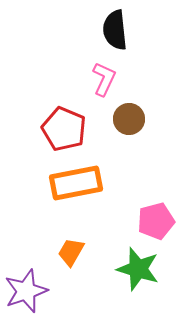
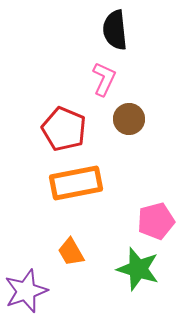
orange trapezoid: rotated 60 degrees counterclockwise
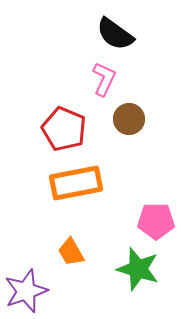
black semicircle: moved 4 px down; rotated 48 degrees counterclockwise
pink pentagon: rotated 15 degrees clockwise
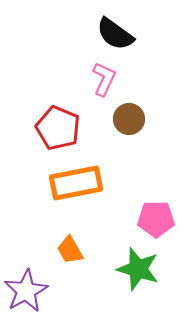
red pentagon: moved 6 px left, 1 px up
pink pentagon: moved 2 px up
orange trapezoid: moved 1 px left, 2 px up
purple star: rotated 9 degrees counterclockwise
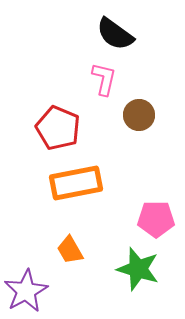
pink L-shape: rotated 12 degrees counterclockwise
brown circle: moved 10 px right, 4 px up
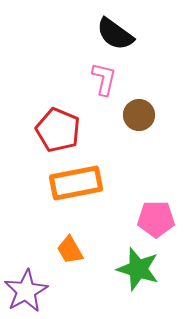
red pentagon: moved 2 px down
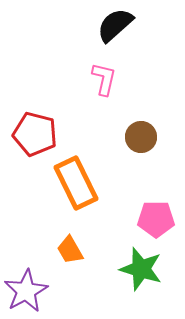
black semicircle: moved 9 px up; rotated 102 degrees clockwise
brown circle: moved 2 px right, 22 px down
red pentagon: moved 23 px left, 4 px down; rotated 9 degrees counterclockwise
orange rectangle: rotated 75 degrees clockwise
green star: moved 3 px right
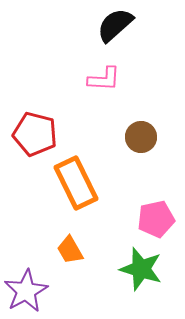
pink L-shape: rotated 80 degrees clockwise
pink pentagon: rotated 12 degrees counterclockwise
